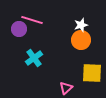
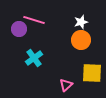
pink line: moved 2 px right
white star: moved 3 px up
pink triangle: moved 3 px up
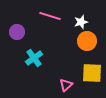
pink line: moved 16 px right, 4 px up
purple circle: moved 2 px left, 3 px down
orange circle: moved 6 px right, 1 px down
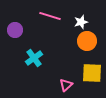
purple circle: moved 2 px left, 2 px up
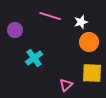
orange circle: moved 2 px right, 1 px down
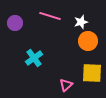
purple circle: moved 7 px up
orange circle: moved 1 px left, 1 px up
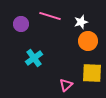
purple circle: moved 6 px right, 1 px down
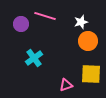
pink line: moved 5 px left
yellow square: moved 1 px left, 1 px down
pink triangle: rotated 24 degrees clockwise
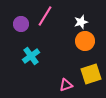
pink line: rotated 75 degrees counterclockwise
orange circle: moved 3 px left
cyan cross: moved 3 px left, 2 px up
yellow square: rotated 20 degrees counterclockwise
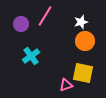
yellow square: moved 8 px left, 1 px up; rotated 30 degrees clockwise
